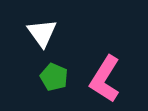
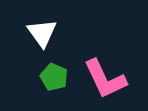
pink L-shape: rotated 57 degrees counterclockwise
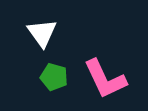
green pentagon: rotated 8 degrees counterclockwise
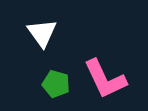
green pentagon: moved 2 px right, 7 px down
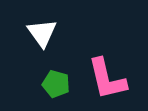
pink L-shape: moved 2 px right; rotated 12 degrees clockwise
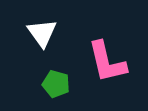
pink L-shape: moved 17 px up
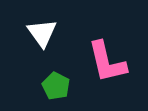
green pentagon: moved 2 px down; rotated 12 degrees clockwise
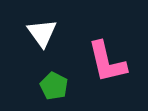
green pentagon: moved 2 px left
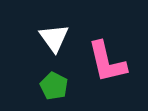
white triangle: moved 12 px right, 5 px down
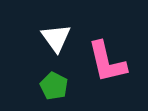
white triangle: moved 2 px right
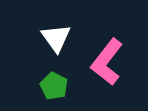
pink L-shape: rotated 51 degrees clockwise
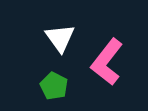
white triangle: moved 4 px right
